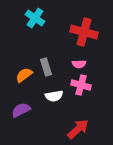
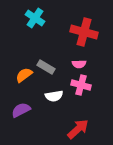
gray rectangle: rotated 42 degrees counterclockwise
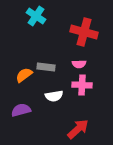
cyan cross: moved 1 px right, 2 px up
gray rectangle: rotated 24 degrees counterclockwise
pink cross: moved 1 px right; rotated 12 degrees counterclockwise
purple semicircle: rotated 12 degrees clockwise
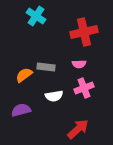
red cross: rotated 28 degrees counterclockwise
pink cross: moved 2 px right, 3 px down; rotated 24 degrees counterclockwise
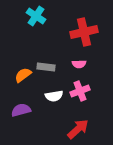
orange semicircle: moved 1 px left
pink cross: moved 4 px left, 3 px down
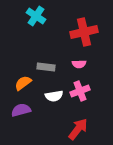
orange semicircle: moved 8 px down
red arrow: rotated 10 degrees counterclockwise
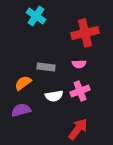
red cross: moved 1 px right, 1 px down
